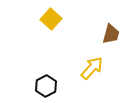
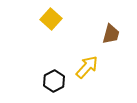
yellow arrow: moved 5 px left, 1 px up
black hexagon: moved 8 px right, 5 px up
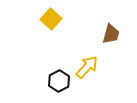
black hexagon: moved 5 px right
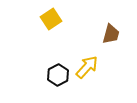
yellow square: rotated 15 degrees clockwise
black hexagon: moved 1 px left, 6 px up
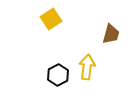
yellow arrow: rotated 35 degrees counterclockwise
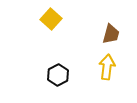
yellow square: rotated 15 degrees counterclockwise
yellow arrow: moved 20 px right
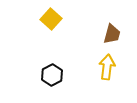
brown trapezoid: moved 1 px right
black hexagon: moved 6 px left
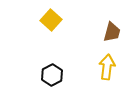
yellow square: moved 1 px down
brown trapezoid: moved 2 px up
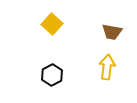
yellow square: moved 1 px right, 4 px down
brown trapezoid: rotated 85 degrees clockwise
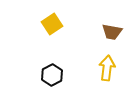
yellow square: rotated 15 degrees clockwise
yellow arrow: moved 1 px down
